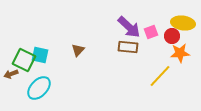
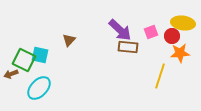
purple arrow: moved 9 px left, 3 px down
brown triangle: moved 9 px left, 10 px up
yellow line: rotated 25 degrees counterclockwise
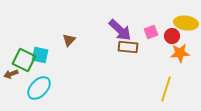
yellow ellipse: moved 3 px right
yellow line: moved 6 px right, 13 px down
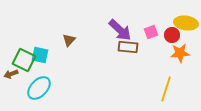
red circle: moved 1 px up
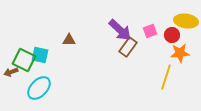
yellow ellipse: moved 2 px up
pink square: moved 1 px left, 1 px up
brown triangle: rotated 48 degrees clockwise
brown rectangle: rotated 60 degrees counterclockwise
brown arrow: moved 2 px up
yellow line: moved 12 px up
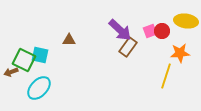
red circle: moved 10 px left, 4 px up
yellow line: moved 1 px up
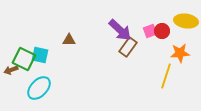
green square: moved 1 px up
brown arrow: moved 2 px up
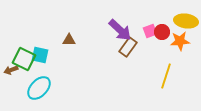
red circle: moved 1 px down
orange star: moved 12 px up
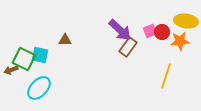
brown triangle: moved 4 px left
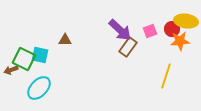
red circle: moved 10 px right, 3 px up
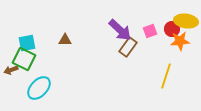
cyan square: moved 13 px left, 12 px up; rotated 24 degrees counterclockwise
